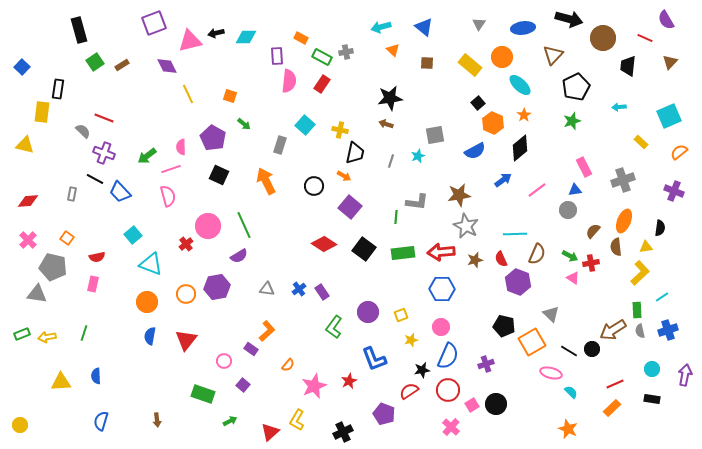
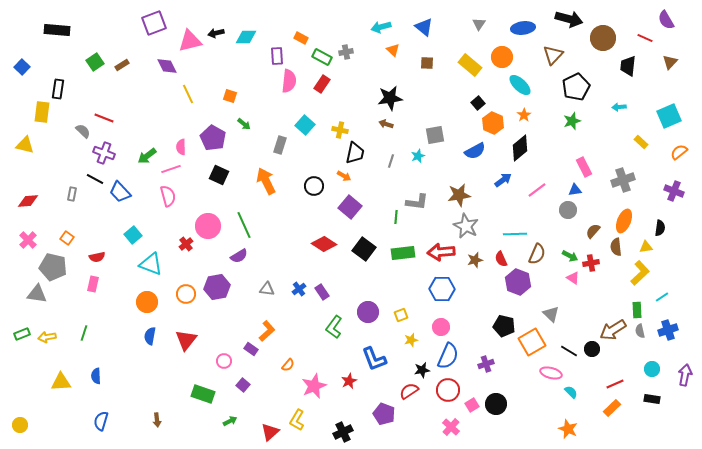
black rectangle at (79, 30): moved 22 px left; rotated 70 degrees counterclockwise
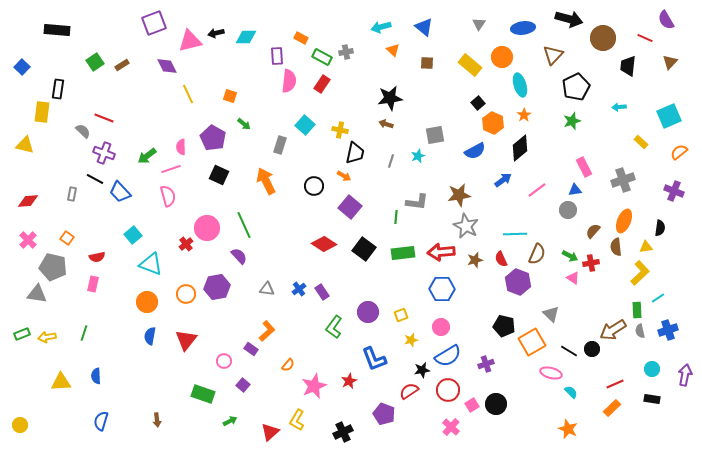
cyan ellipse at (520, 85): rotated 30 degrees clockwise
pink circle at (208, 226): moved 1 px left, 2 px down
purple semicircle at (239, 256): rotated 102 degrees counterclockwise
cyan line at (662, 297): moved 4 px left, 1 px down
blue semicircle at (448, 356): rotated 36 degrees clockwise
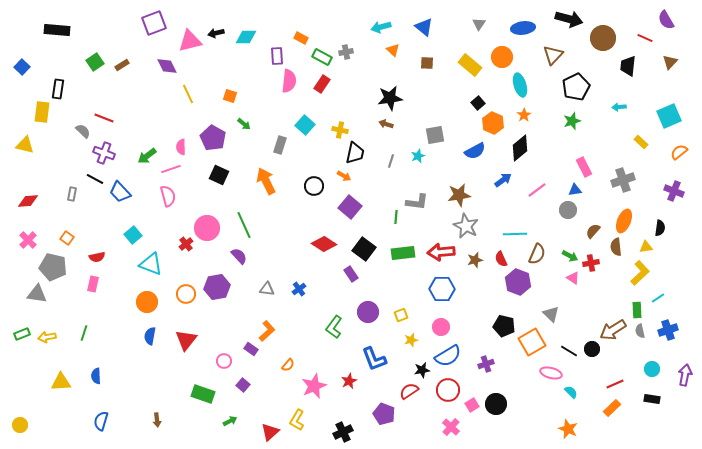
purple rectangle at (322, 292): moved 29 px right, 18 px up
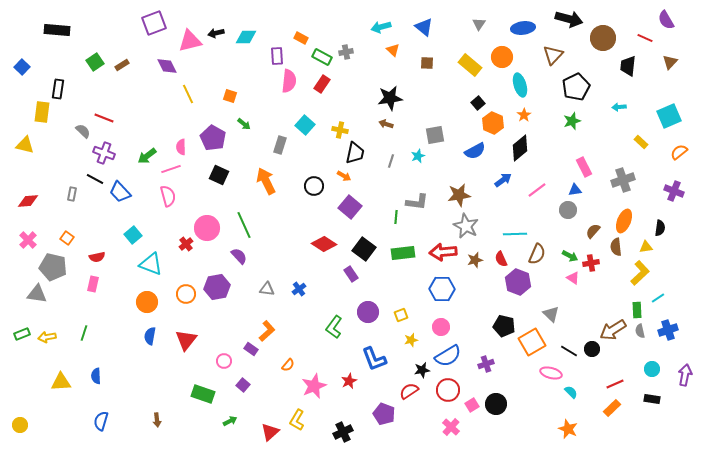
red arrow at (441, 252): moved 2 px right
